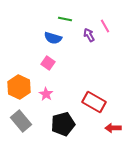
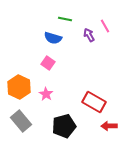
black pentagon: moved 1 px right, 2 px down
red arrow: moved 4 px left, 2 px up
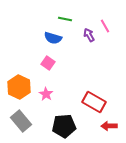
black pentagon: rotated 10 degrees clockwise
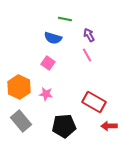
pink line: moved 18 px left, 29 px down
pink star: rotated 24 degrees counterclockwise
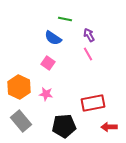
blue semicircle: rotated 18 degrees clockwise
pink line: moved 1 px right, 1 px up
red rectangle: moved 1 px left, 1 px down; rotated 40 degrees counterclockwise
red arrow: moved 1 px down
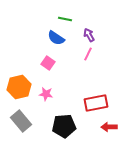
blue semicircle: moved 3 px right
pink line: rotated 56 degrees clockwise
orange hexagon: rotated 20 degrees clockwise
red rectangle: moved 3 px right
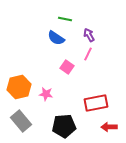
pink square: moved 19 px right, 4 px down
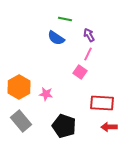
pink square: moved 13 px right, 5 px down
orange hexagon: rotated 15 degrees counterclockwise
red rectangle: moved 6 px right; rotated 15 degrees clockwise
black pentagon: rotated 25 degrees clockwise
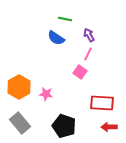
gray rectangle: moved 1 px left, 2 px down
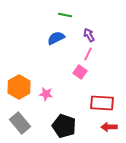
green line: moved 4 px up
blue semicircle: rotated 120 degrees clockwise
